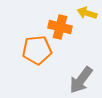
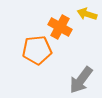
yellow arrow: moved 1 px down
orange cross: rotated 15 degrees clockwise
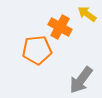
yellow arrow: rotated 18 degrees clockwise
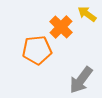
orange cross: moved 1 px right; rotated 15 degrees clockwise
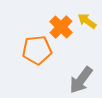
yellow arrow: moved 7 px down
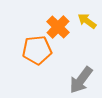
orange cross: moved 3 px left
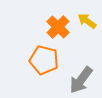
orange pentagon: moved 7 px right, 10 px down; rotated 20 degrees clockwise
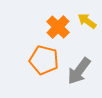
gray arrow: moved 2 px left, 9 px up
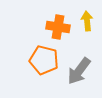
yellow arrow: rotated 48 degrees clockwise
orange cross: rotated 35 degrees counterclockwise
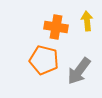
orange cross: moved 2 px left
